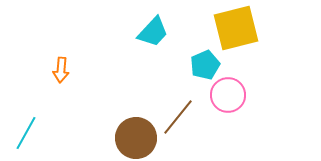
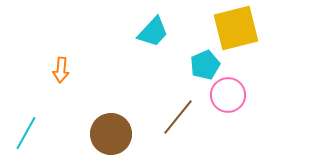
brown circle: moved 25 px left, 4 px up
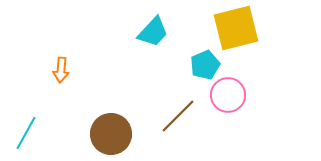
brown line: moved 1 px up; rotated 6 degrees clockwise
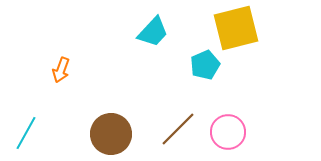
orange arrow: rotated 15 degrees clockwise
pink circle: moved 37 px down
brown line: moved 13 px down
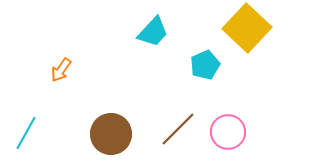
yellow square: moved 11 px right; rotated 33 degrees counterclockwise
orange arrow: rotated 15 degrees clockwise
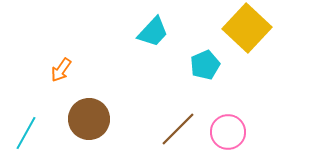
brown circle: moved 22 px left, 15 px up
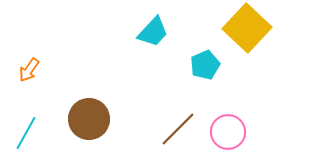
orange arrow: moved 32 px left
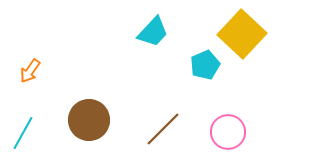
yellow square: moved 5 px left, 6 px down
orange arrow: moved 1 px right, 1 px down
brown circle: moved 1 px down
brown line: moved 15 px left
cyan line: moved 3 px left
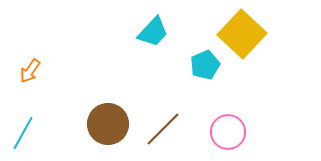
brown circle: moved 19 px right, 4 px down
